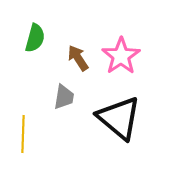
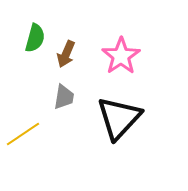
brown arrow: moved 12 px left, 4 px up; rotated 124 degrees counterclockwise
black triangle: rotated 33 degrees clockwise
yellow line: rotated 54 degrees clockwise
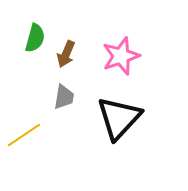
pink star: rotated 15 degrees clockwise
yellow line: moved 1 px right, 1 px down
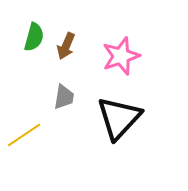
green semicircle: moved 1 px left, 1 px up
brown arrow: moved 8 px up
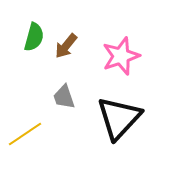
brown arrow: rotated 16 degrees clockwise
gray trapezoid: rotated 152 degrees clockwise
yellow line: moved 1 px right, 1 px up
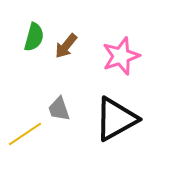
gray trapezoid: moved 5 px left, 12 px down
black triangle: moved 3 px left, 1 px down; rotated 18 degrees clockwise
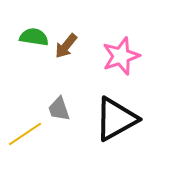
green semicircle: rotated 96 degrees counterclockwise
